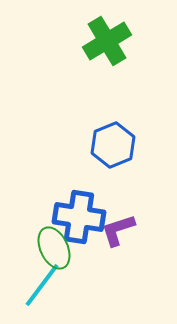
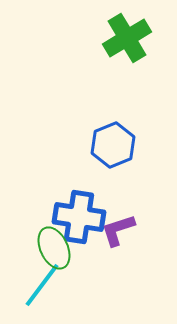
green cross: moved 20 px right, 3 px up
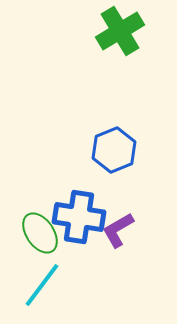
green cross: moved 7 px left, 7 px up
blue hexagon: moved 1 px right, 5 px down
purple L-shape: rotated 12 degrees counterclockwise
green ellipse: moved 14 px left, 15 px up; rotated 9 degrees counterclockwise
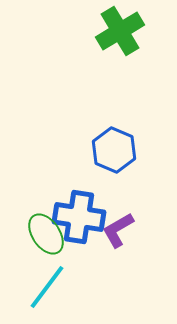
blue hexagon: rotated 15 degrees counterclockwise
green ellipse: moved 6 px right, 1 px down
cyan line: moved 5 px right, 2 px down
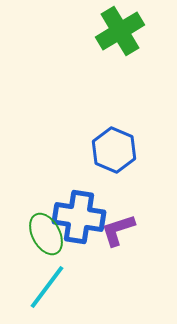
purple L-shape: rotated 12 degrees clockwise
green ellipse: rotated 6 degrees clockwise
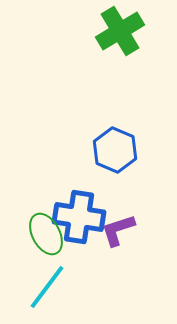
blue hexagon: moved 1 px right
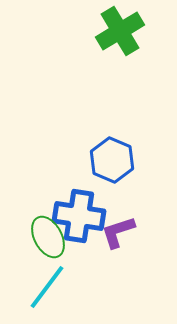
blue hexagon: moved 3 px left, 10 px down
blue cross: moved 1 px up
purple L-shape: moved 2 px down
green ellipse: moved 2 px right, 3 px down
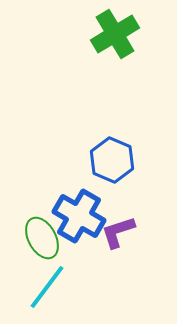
green cross: moved 5 px left, 3 px down
blue cross: rotated 21 degrees clockwise
green ellipse: moved 6 px left, 1 px down
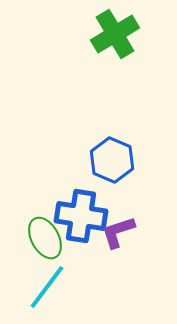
blue cross: moved 2 px right; rotated 21 degrees counterclockwise
green ellipse: moved 3 px right
